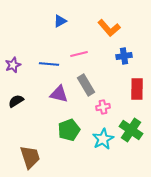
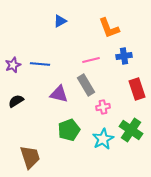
orange L-shape: rotated 20 degrees clockwise
pink line: moved 12 px right, 6 px down
blue line: moved 9 px left
red rectangle: rotated 20 degrees counterclockwise
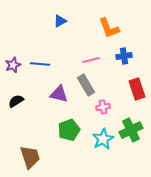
green cross: rotated 30 degrees clockwise
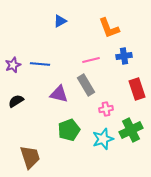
pink cross: moved 3 px right, 2 px down
cyan star: rotated 10 degrees clockwise
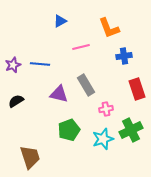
pink line: moved 10 px left, 13 px up
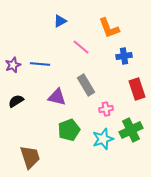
pink line: rotated 54 degrees clockwise
purple triangle: moved 2 px left, 3 px down
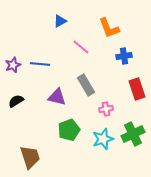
green cross: moved 2 px right, 4 px down
